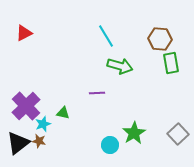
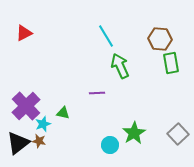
green arrow: rotated 130 degrees counterclockwise
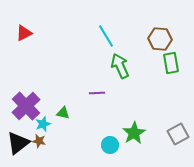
gray square: rotated 15 degrees clockwise
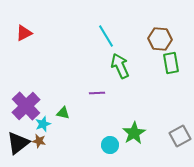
gray square: moved 2 px right, 2 px down
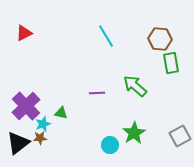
green arrow: moved 15 px right, 20 px down; rotated 25 degrees counterclockwise
green triangle: moved 2 px left
brown star: moved 1 px right, 3 px up; rotated 16 degrees counterclockwise
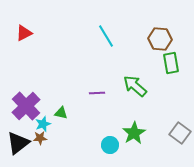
gray square: moved 3 px up; rotated 25 degrees counterclockwise
